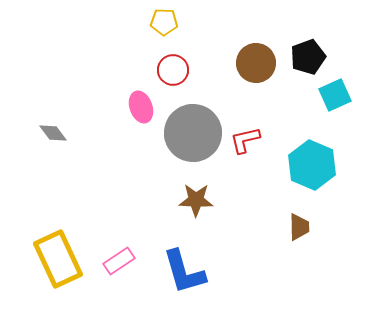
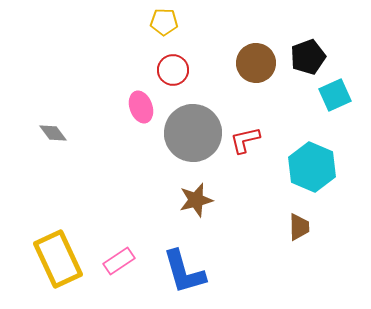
cyan hexagon: moved 2 px down
brown star: rotated 16 degrees counterclockwise
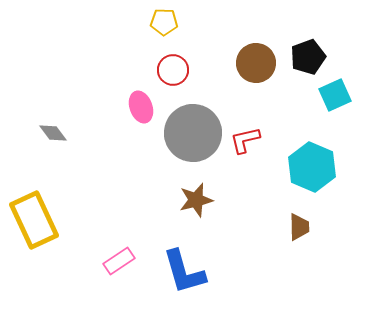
yellow rectangle: moved 24 px left, 39 px up
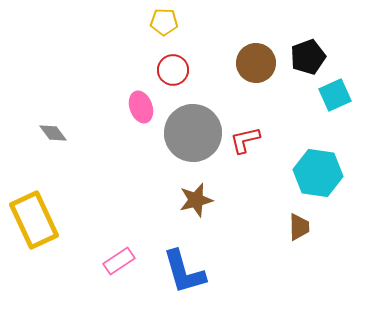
cyan hexagon: moved 6 px right, 6 px down; rotated 15 degrees counterclockwise
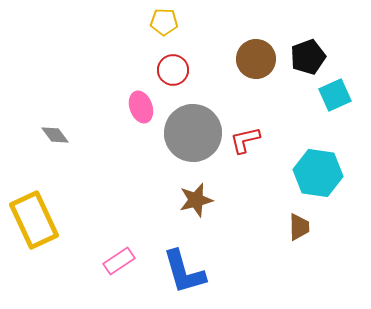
brown circle: moved 4 px up
gray diamond: moved 2 px right, 2 px down
